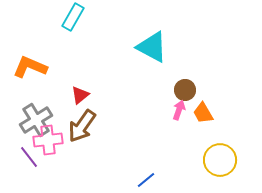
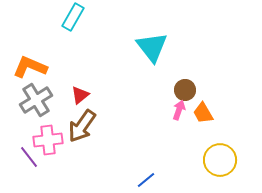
cyan triangle: rotated 24 degrees clockwise
gray cross: moved 20 px up
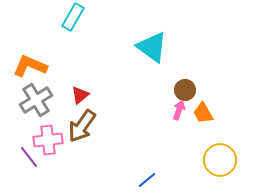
cyan triangle: rotated 16 degrees counterclockwise
orange L-shape: moved 1 px up
blue line: moved 1 px right
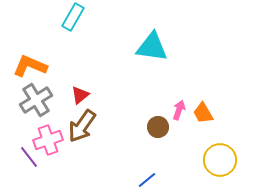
cyan triangle: rotated 28 degrees counterclockwise
brown circle: moved 27 px left, 37 px down
pink cross: rotated 12 degrees counterclockwise
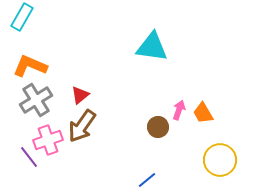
cyan rectangle: moved 51 px left
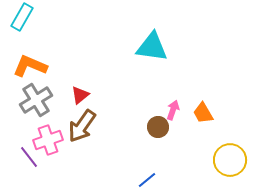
pink arrow: moved 6 px left
yellow circle: moved 10 px right
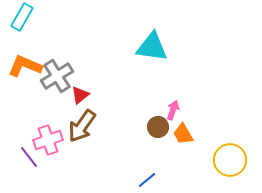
orange L-shape: moved 5 px left
gray cross: moved 21 px right, 24 px up
orange trapezoid: moved 20 px left, 21 px down
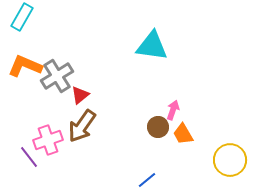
cyan triangle: moved 1 px up
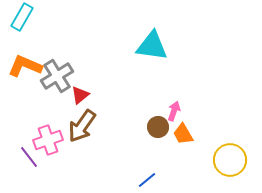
pink arrow: moved 1 px right, 1 px down
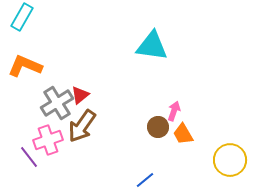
gray cross: moved 27 px down
blue line: moved 2 px left
